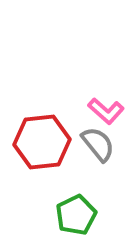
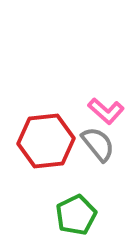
red hexagon: moved 4 px right, 1 px up
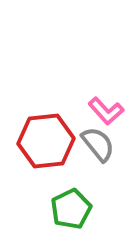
pink L-shape: rotated 6 degrees clockwise
green pentagon: moved 5 px left, 6 px up
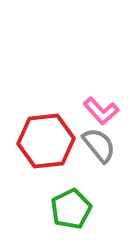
pink L-shape: moved 5 px left
gray semicircle: moved 1 px right, 1 px down
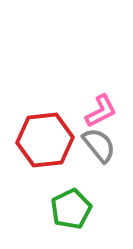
pink L-shape: rotated 75 degrees counterclockwise
red hexagon: moved 1 px left, 1 px up
